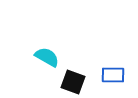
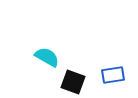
blue rectangle: rotated 10 degrees counterclockwise
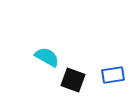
black square: moved 2 px up
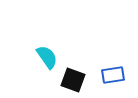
cyan semicircle: rotated 25 degrees clockwise
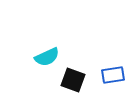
cyan semicircle: rotated 100 degrees clockwise
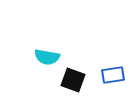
cyan semicircle: rotated 35 degrees clockwise
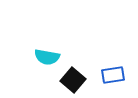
black square: rotated 20 degrees clockwise
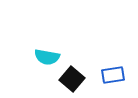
black square: moved 1 px left, 1 px up
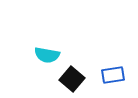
cyan semicircle: moved 2 px up
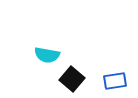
blue rectangle: moved 2 px right, 6 px down
